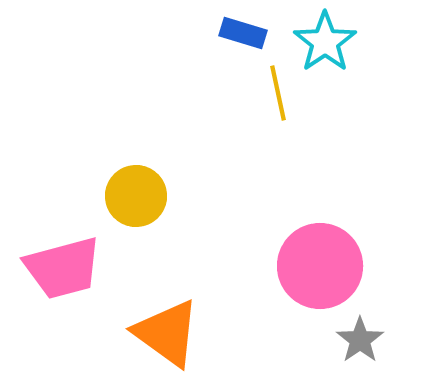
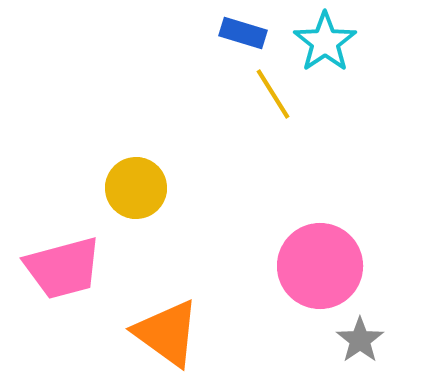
yellow line: moved 5 px left, 1 px down; rotated 20 degrees counterclockwise
yellow circle: moved 8 px up
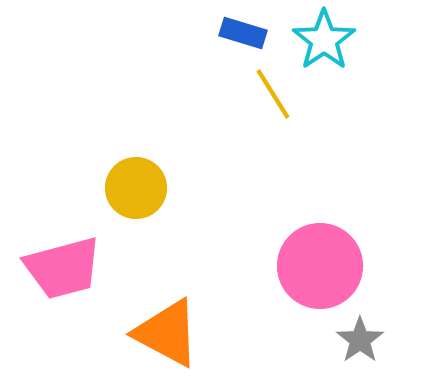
cyan star: moved 1 px left, 2 px up
orange triangle: rotated 8 degrees counterclockwise
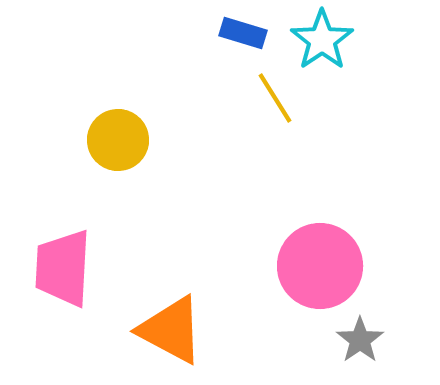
cyan star: moved 2 px left
yellow line: moved 2 px right, 4 px down
yellow circle: moved 18 px left, 48 px up
pink trapezoid: rotated 108 degrees clockwise
orange triangle: moved 4 px right, 3 px up
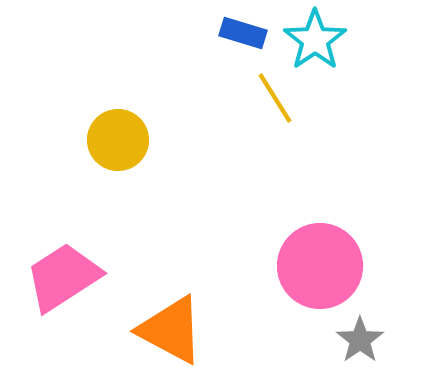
cyan star: moved 7 px left
pink trapezoid: moved 9 px down; rotated 54 degrees clockwise
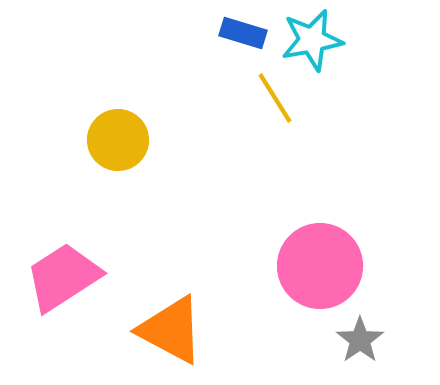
cyan star: moved 3 px left; rotated 24 degrees clockwise
